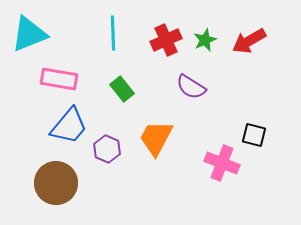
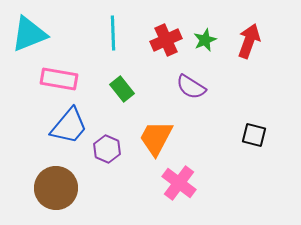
red arrow: rotated 140 degrees clockwise
pink cross: moved 43 px left, 20 px down; rotated 16 degrees clockwise
brown circle: moved 5 px down
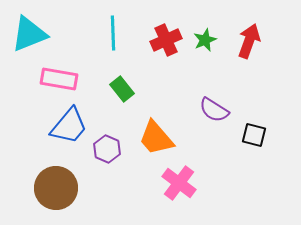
purple semicircle: moved 23 px right, 23 px down
orange trapezoid: rotated 69 degrees counterclockwise
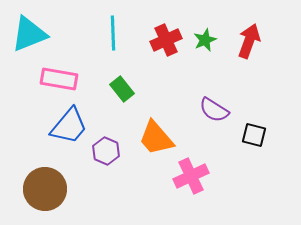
purple hexagon: moved 1 px left, 2 px down
pink cross: moved 12 px right, 7 px up; rotated 28 degrees clockwise
brown circle: moved 11 px left, 1 px down
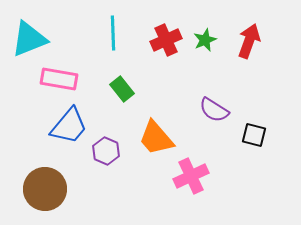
cyan triangle: moved 5 px down
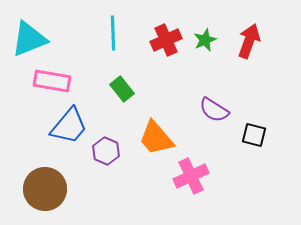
pink rectangle: moved 7 px left, 2 px down
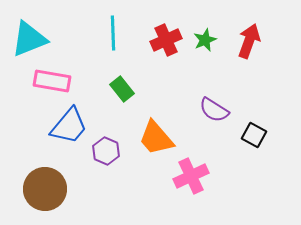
black square: rotated 15 degrees clockwise
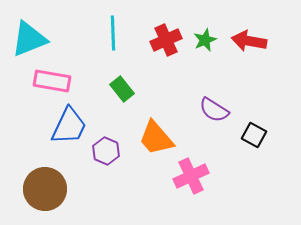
red arrow: rotated 100 degrees counterclockwise
blue trapezoid: rotated 15 degrees counterclockwise
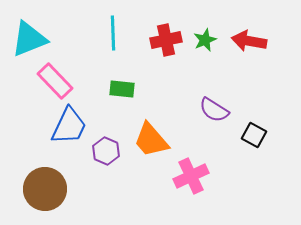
red cross: rotated 12 degrees clockwise
pink rectangle: moved 3 px right; rotated 36 degrees clockwise
green rectangle: rotated 45 degrees counterclockwise
orange trapezoid: moved 5 px left, 2 px down
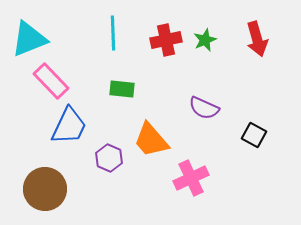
red arrow: moved 8 px right, 2 px up; rotated 116 degrees counterclockwise
pink rectangle: moved 4 px left
purple semicircle: moved 10 px left, 2 px up; rotated 8 degrees counterclockwise
purple hexagon: moved 3 px right, 7 px down
pink cross: moved 2 px down
